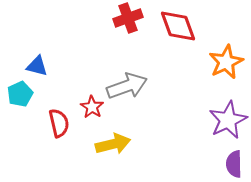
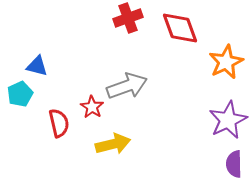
red diamond: moved 2 px right, 2 px down
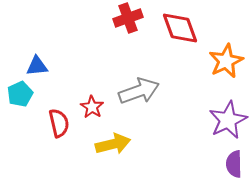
orange star: moved 1 px up
blue triangle: rotated 20 degrees counterclockwise
gray arrow: moved 12 px right, 5 px down
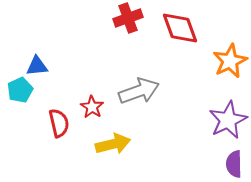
orange star: moved 4 px right
cyan pentagon: moved 4 px up
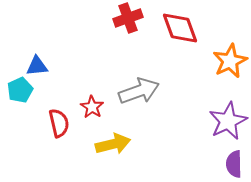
purple star: moved 1 px down
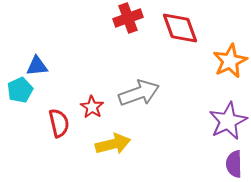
gray arrow: moved 2 px down
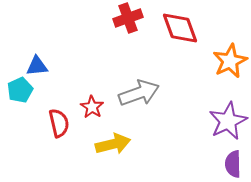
purple semicircle: moved 1 px left
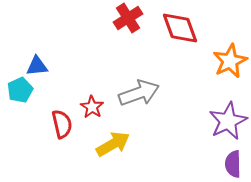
red cross: rotated 12 degrees counterclockwise
red semicircle: moved 3 px right, 1 px down
yellow arrow: rotated 16 degrees counterclockwise
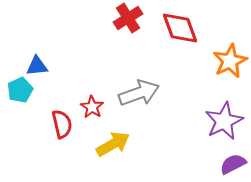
purple star: moved 4 px left
purple semicircle: rotated 64 degrees clockwise
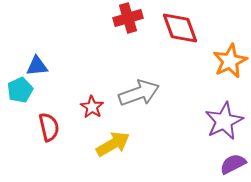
red cross: rotated 16 degrees clockwise
red semicircle: moved 13 px left, 3 px down
